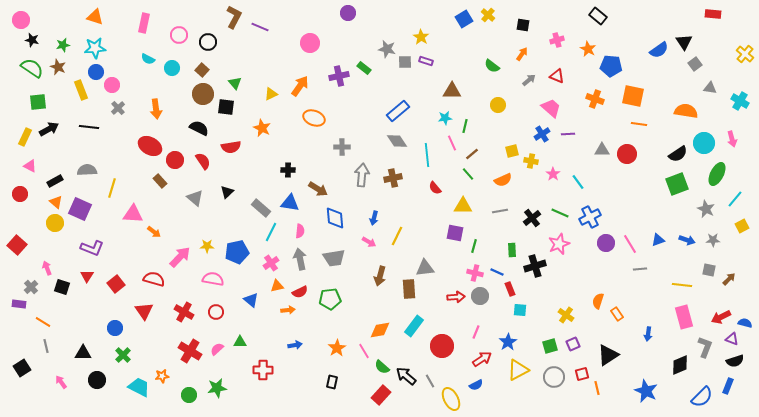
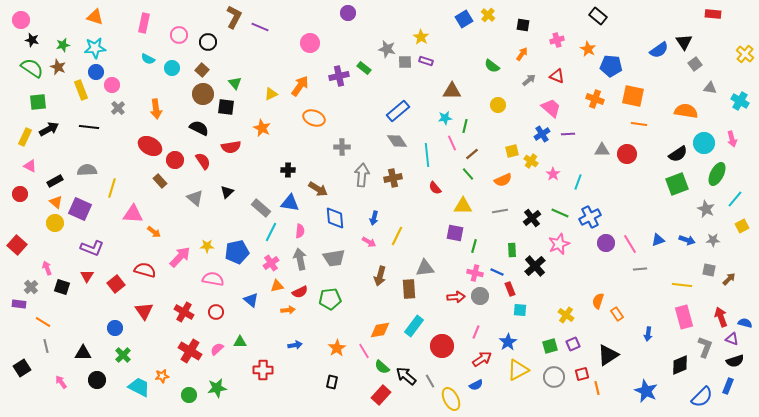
yellow cross at (531, 161): rotated 24 degrees clockwise
cyan line at (578, 182): rotated 56 degrees clockwise
black cross at (535, 266): rotated 25 degrees counterclockwise
red semicircle at (154, 279): moved 9 px left, 9 px up
red arrow at (721, 317): rotated 96 degrees clockwise
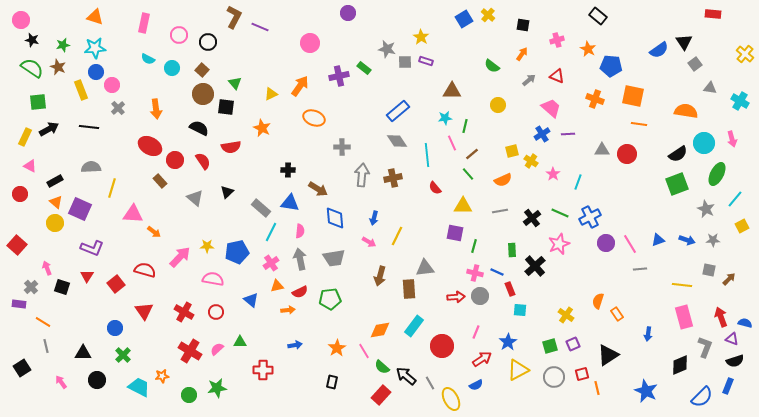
gray semicircle at (87, 170): moved 4 px right, 3 px up
gray line at (430, 381): moved 2 px down
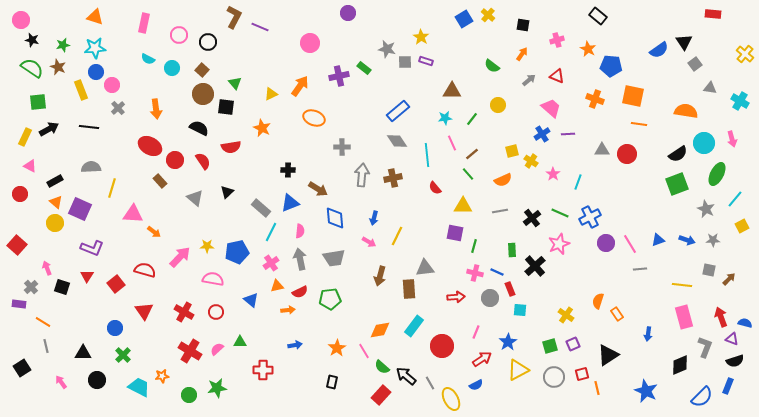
green line at (465, 126): moved 7 px right, 7 px up; rotated 24 degrees clockwise
blue triangle at (290, 203): rotated 30 degrees counterclockwise
gray circle at (480, 296): moved 10 px right, 2 px down
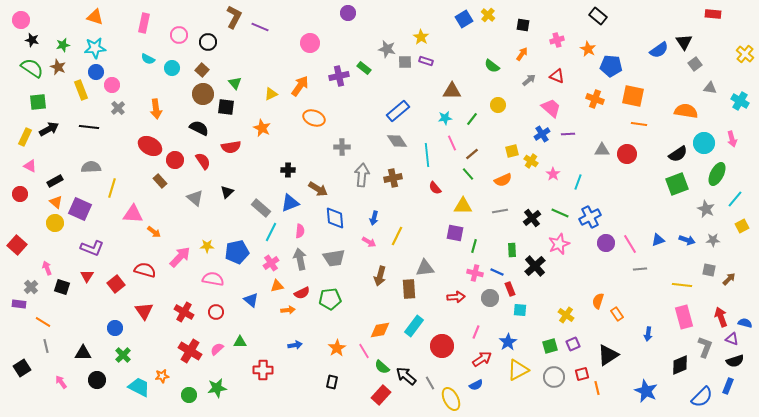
red semicircle at (300, 292): moved 2 px right, 1 px down
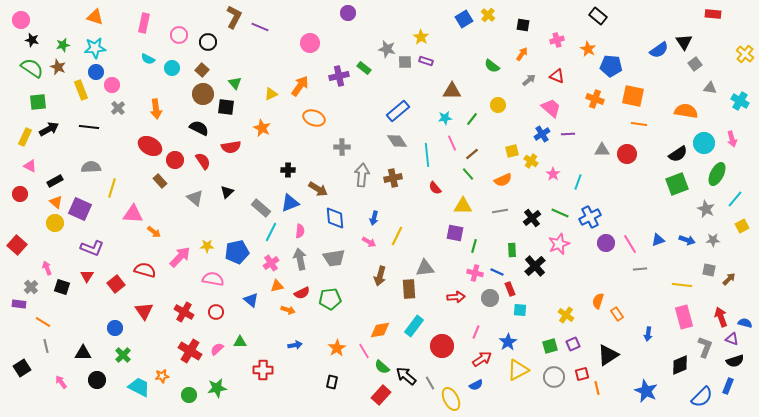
orange arrow at (288, 310): rotated 24 degrees clockwise
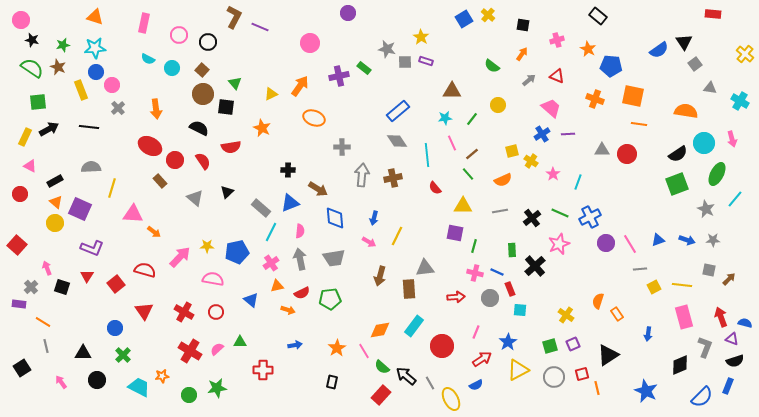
yellow square at (742, 226): moved 88 px left, 61 px down
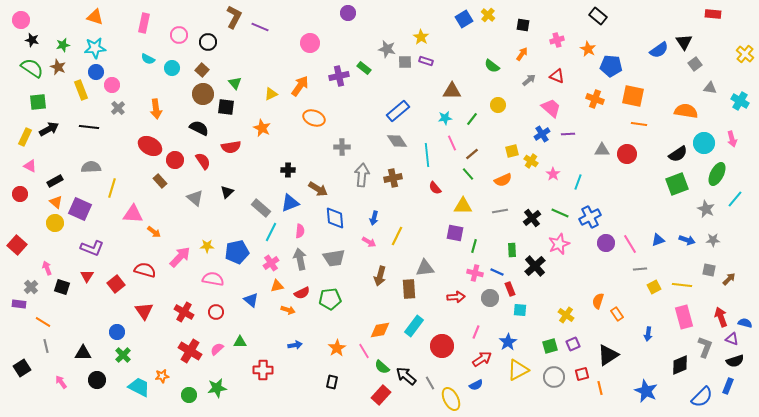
blue circle at (115, 328): moved 2 px right, 4 px down
orange line at (597, 388): moved 3 px right
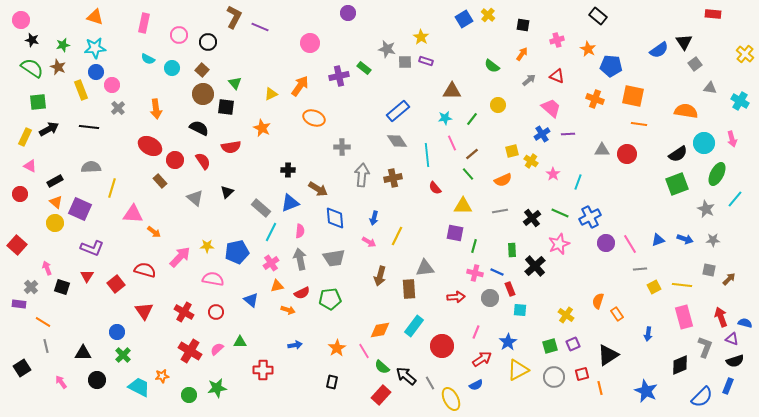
blue arrow at (687, 240): moved 2 px left, 1 px up
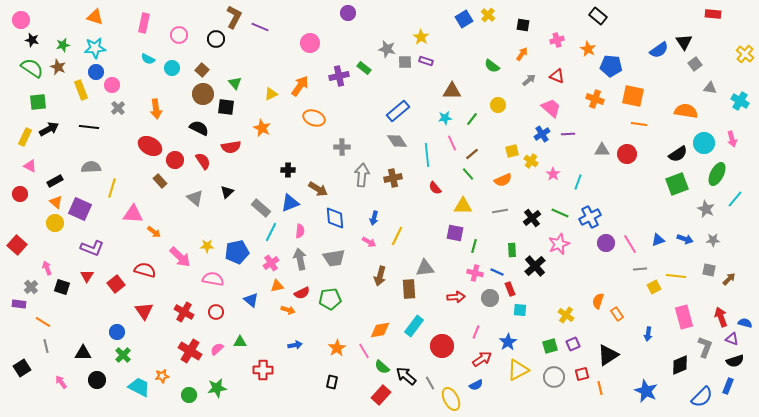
black circle at (208, 42): moved 8 px right, 3 px up
pink arrow at (180, 257): rotated 90 degrees clockwise
yellow line at (682, 285): moved 6 px left, 9 px up
